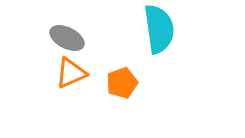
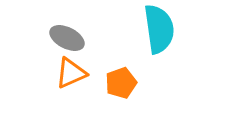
orange pentagon: moved 1 px left
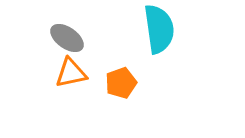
gray ellipse: rotated 8 degrees clockwise
orange triangle: rotated 12 degrees clockwise
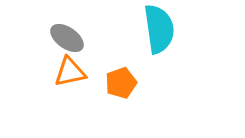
orange triangle: moved 1 px left, 1 px up
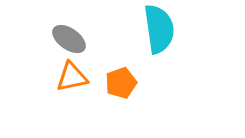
gray ellipse: moved 2 px right, 1 px down
orange triangle: moved 2 px right, 5 px down
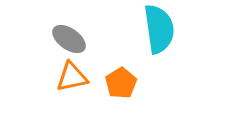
orange pentagon: rotated 12 degrees counterclockwise
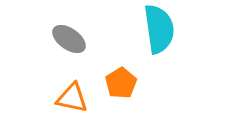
orange triangle: moved 21 px down; rotated 24 degrees clockwise
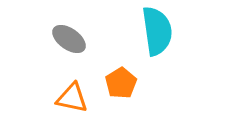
cyan semicircle: moved 2 px left, 2 px down
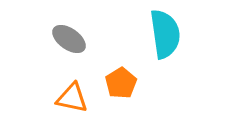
cyan semicircle: moved 8 px right, 3 px down
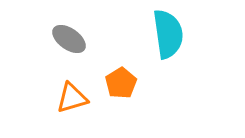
cyan semicircle: moved 3 px right
orange triangle: rotated 28 degrees counterclockwise
